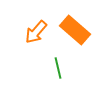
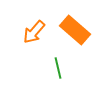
orange arrow: moved 2 px left
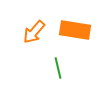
orange rectangle: rotated 32 degrees counterclockwise
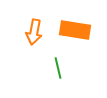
orange arrow: rotated 30 degrees counterclockwise
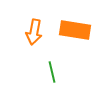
green line: moved 6 px left, 4 px down
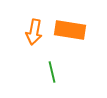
orange rectangle: moved 5 px left
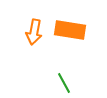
green line: moved 12 px right, 11 px down; rotated 15 degrees counterclockwise
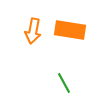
orange arrow: moved 1 px left, 1 px up
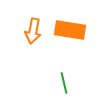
green line: rotated 15 degrees clockwise
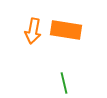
orange rectangle: moved 4 px left
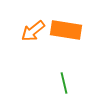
orange arrow: rotated 40 degrees clockwise
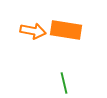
orange arrow: rotated 130 degrees counterclockwise
